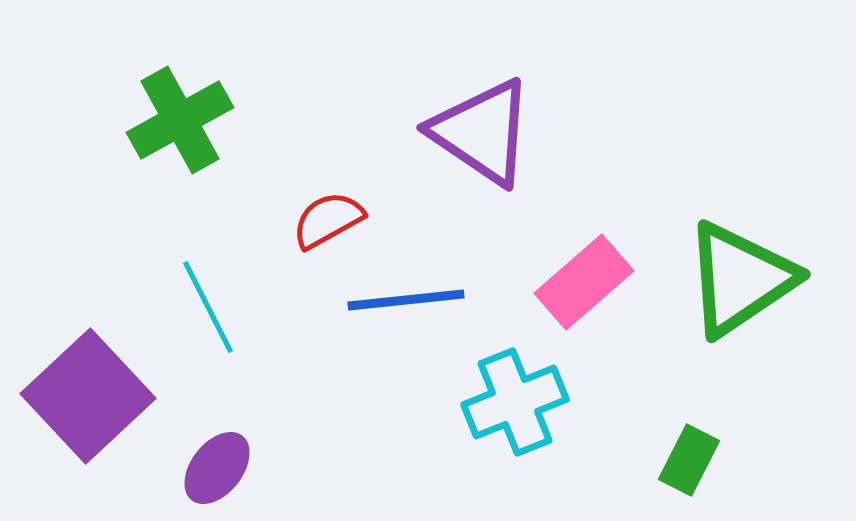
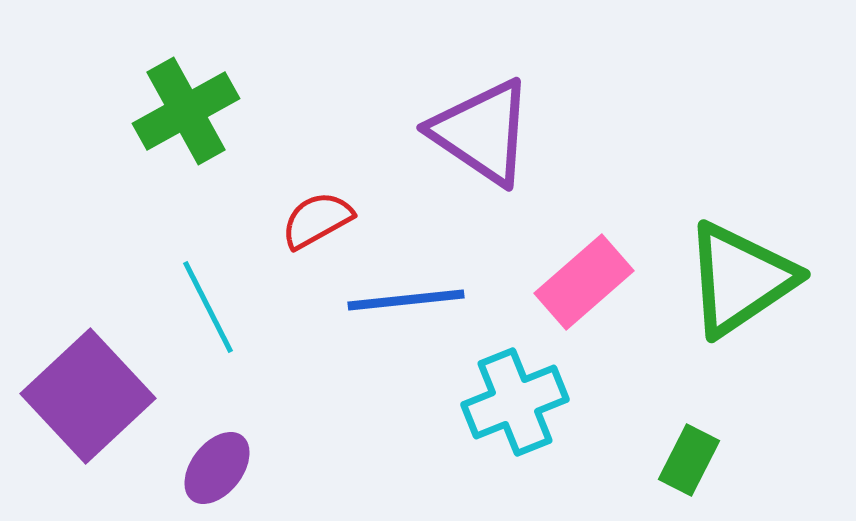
green cross: moved 6 px right, 9 px up
red semicircle: moved 11 px left
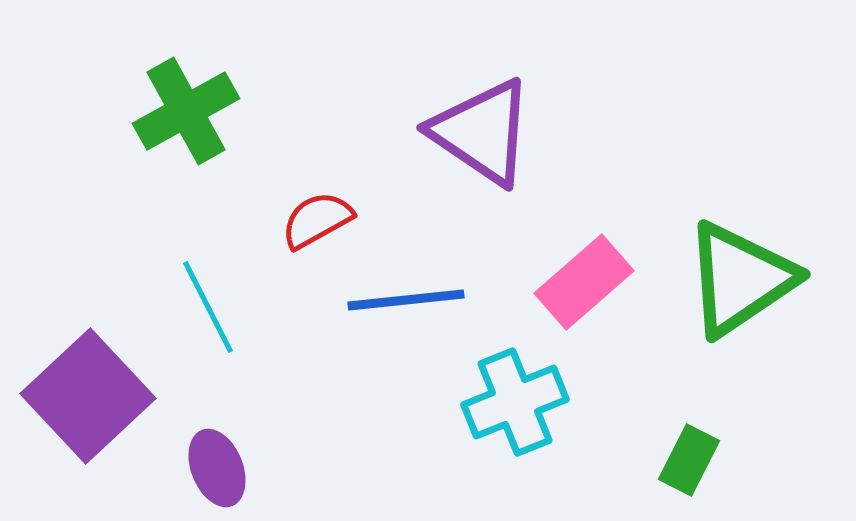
purple ellipse: rotated 60 degrees counterclockwise
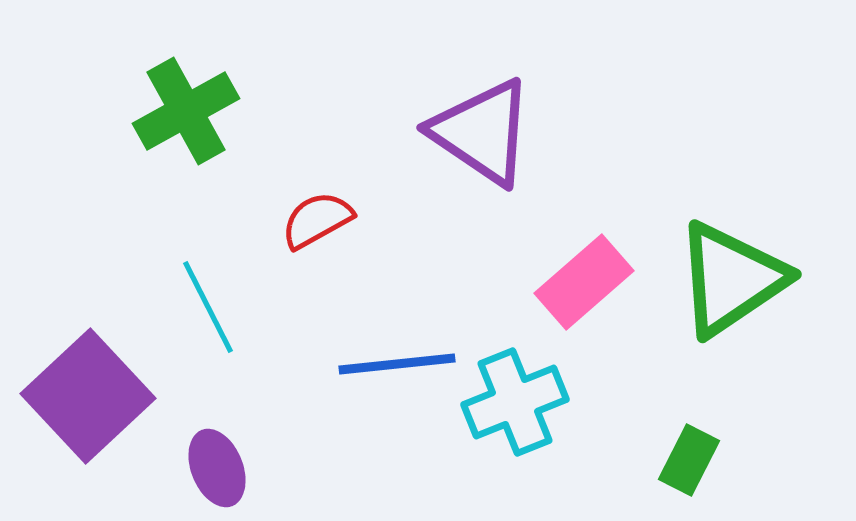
green triangle: moved 9 px left
blue line: moved 9 px left, 64 px down
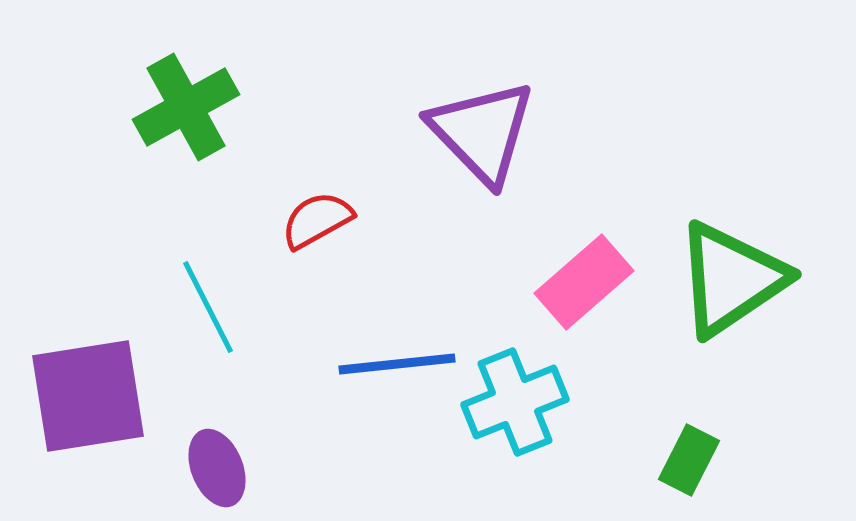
green cross: moved 4 px up
purple triangle: rotated 12 degrees clockwise
purple square: rotated 34 degrees clockwise
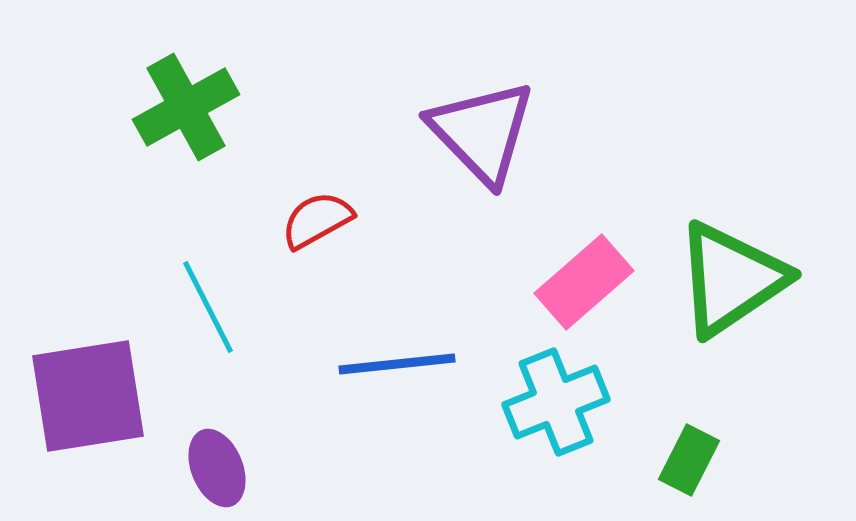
cyan cross: moved 41 px right
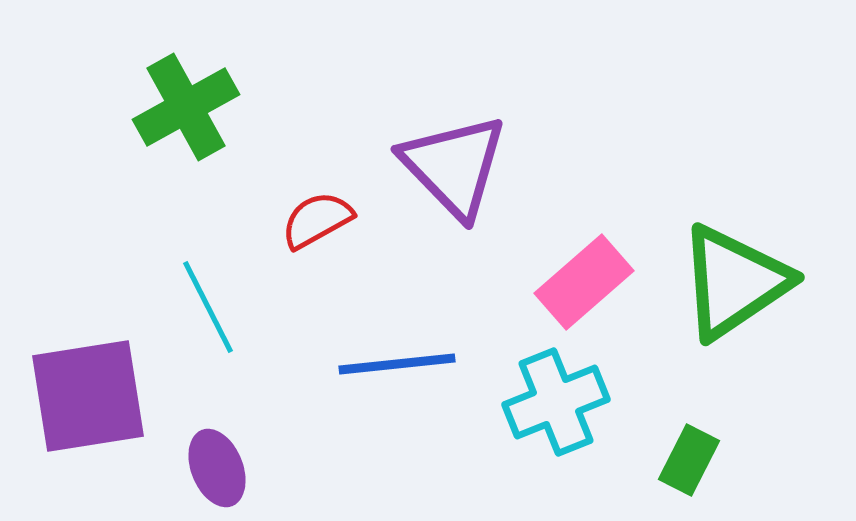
purple triangle: moved 28 px left, 34 px down
green triangle: moved 3 px right, 3 px down
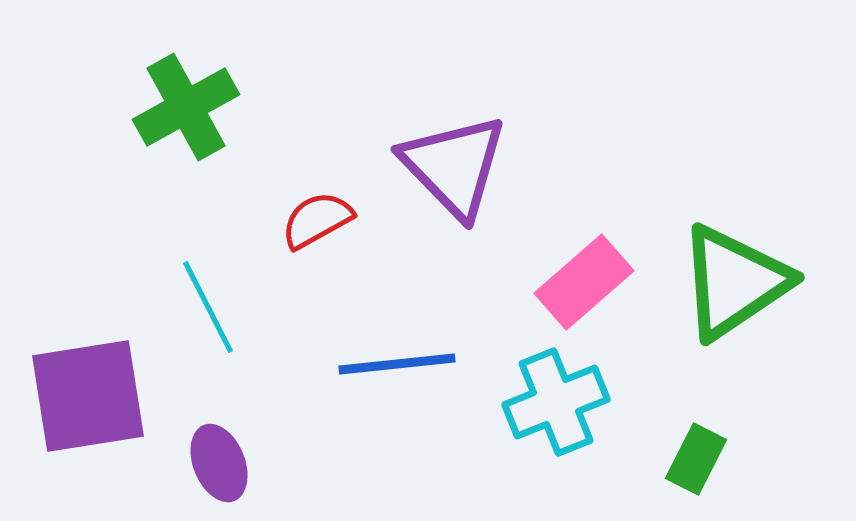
green rectangle: moved 7 px right, 1 px up
purple ellipse: moved 2 px right, 5 px up
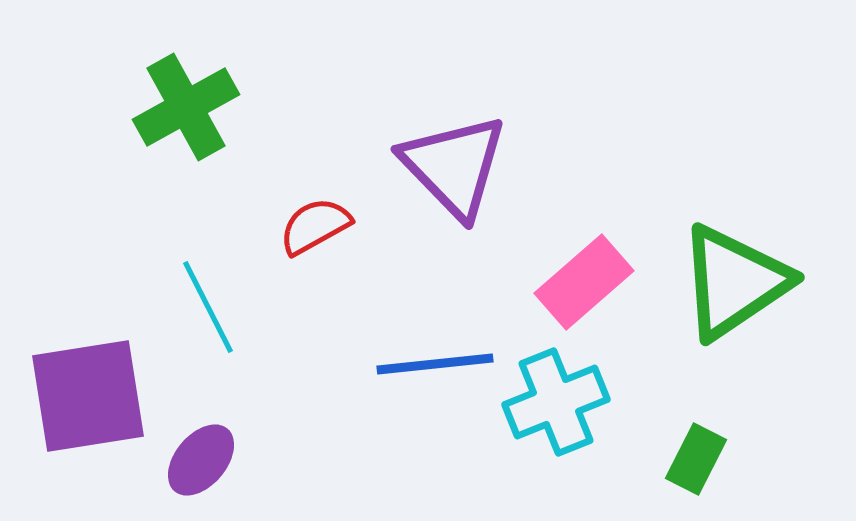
red semicircle: moved 2 px left, 6 px down
blue line: moved 38 px right
purple ellipse: moved 18 px left, 3 px up; rotated 62 degrees clockwise
